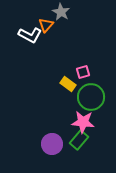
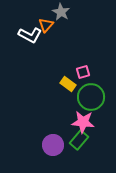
purple circle: moved 1 px right, 1 px down
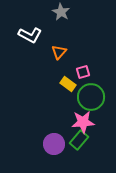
orange triangle: moved 13 px right, 27 px down
pink star: rotated 10 degrees counterclockwise
purple circle: moved 1 px right, 1 px up
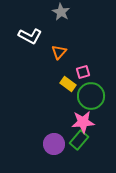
white L-shape: moved 1 px down
green circle: moved 1 px up
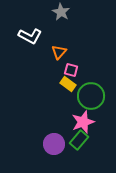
pink square: moved 12 px left, 2 px up; rotated 32 degrees clockwise
pink star: rotated 15 degrees counterclockwise
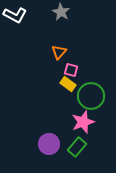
white L-shape: moved 15 px left, 21 px up
green rectangle: moved 2 px left, 7 px down
purple circle: moved 5 px left
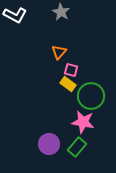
pink star: rotated 30 degrees clockwise
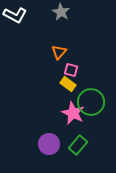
green circle: moved 6 px down
pink star: moved 10 px left, 9 px up; rotated 15 degrees clockwise
green rectangle: moved 1 px right, 2 px up
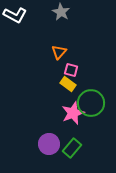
green circle: moved 1 px down
pink star: rotated 25 degrees clockwise
green rectangle: moved 6 px left, 3 px down
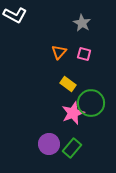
gray star: moved 21 px right, 11 px down
pink square: moved 13 px right, 16 px up
